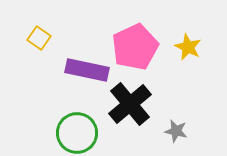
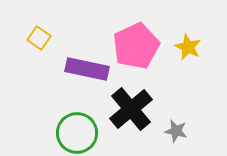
pink pentagon: moved 1 px right, 1 px up
purple rectangle: moved 1 px up
black cross: moved 1 px right, 5 px down
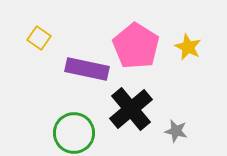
pink pentagon: rotated 15 degrees counterclockwise
green circle: moved 3 px left
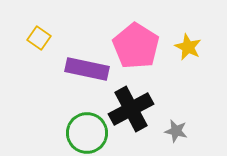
black cross: rotated 12 degrees clockwise
green circle: moved 13 px right
